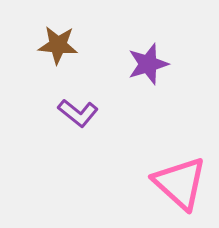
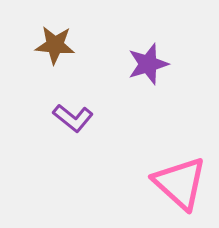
brown star: moved 3 px left
purple L-shape: moved 5 px left, 5 px down
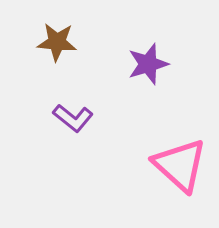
brown star: moved 2 px right, 3 px up
pink triangle: moved 18 px up
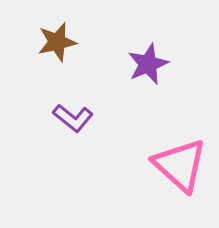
brown star: rotated 18 degrees counterclockwise
purple star: rotated 6 degrees counterclockwise
